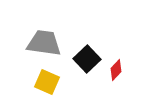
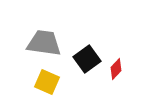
black square: rotated 8 degrees clockwise
red diamond: moved 1 px up
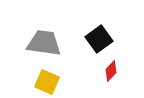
black square: moved 12 px right, 20 px up
red diamond: moved 5 px left, 2 px down
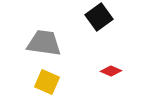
black square: moved 22 px up
red diamond: rotated 70 degrees clockwise
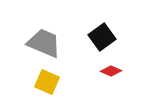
black square: moved 3 px right, 20 px down
gray trapezoid: rotated 15 degrees clockwise
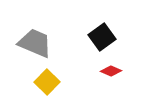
gray trapezoid: moved 9 px left
yellow square: rotated 20 degrees clockwise
